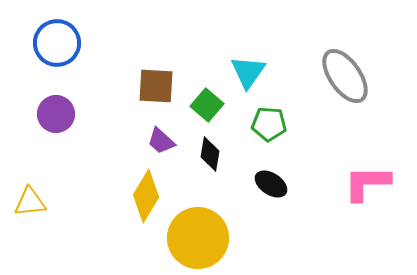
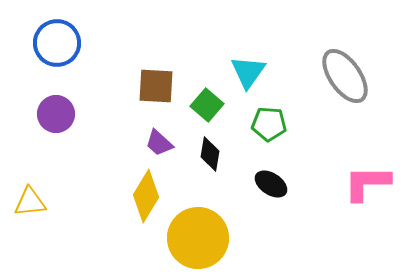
purple trapezoid: moved 2 px left, 2 px down
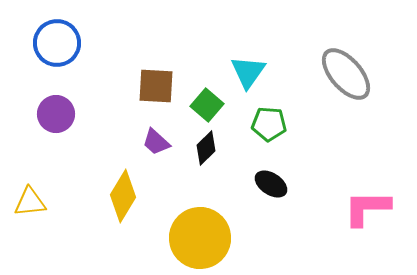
gray ellipse: moved 1 px right, 2 px up; rotated 6 degrees counterclockwise
purple trapezoid: moved 3 px left, 1 px up
black diamond: moved 4 px left, 6 px up; rotated 36 degrees clockwise
pink L-shape: moved 25 px down
yellow diamond: moved 23 px left
yellow circle: moved 2 px right
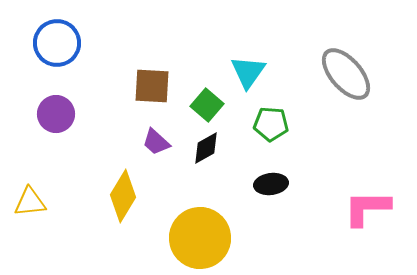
brown square: moved 4 px left
green pentagon: moved 2 px right
black diamond: rotated 16 degrees clockwise
black ellipse: rotated 40 degrees counterclockwise
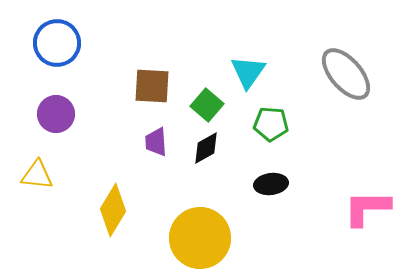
purple trapezoid: rotated 44 degrees clockwise
yellow diamond: moved 10 px left, 14 px down
yellow triangle: moved 7 px right, 27 px up; rotated 12 degrees clockwise
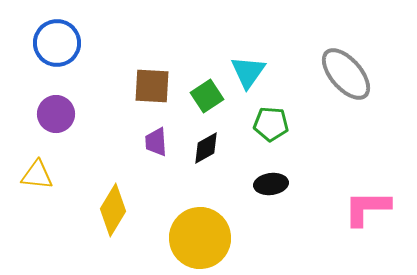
green square: moved 9 px up; rotated 16 degrees clockwise
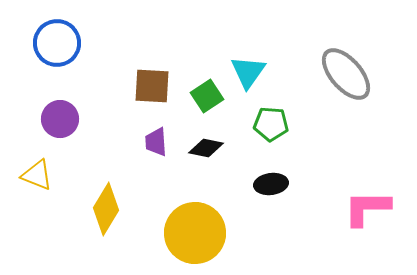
purple circle: moved 4 px right, 5 px down
black diamond: rotated 40 degrees clockwise
yellow triangle: rotated 16 degrees clockwise
yellow diamond: moved 7 px left, 1 px up
yellow circle: moved 5 px left, 5 px up
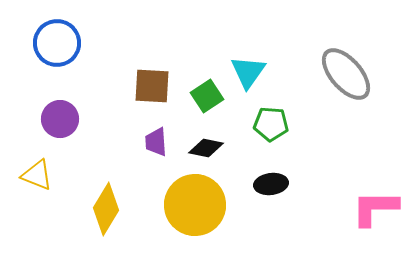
pink L-shape: moved 8 px right
yellow circle: moved 28 px up
